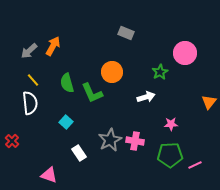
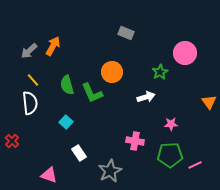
green semicircle: moved 2 px down
orange triangle: rotated 14 degrees counterclockwise
gray star: moved 31 px down
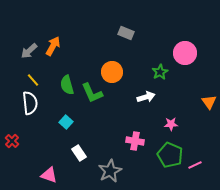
green pentagon: rotated 25 degrees clockwise
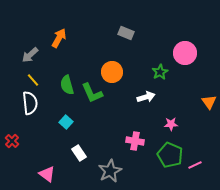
orange arrow: moved 6 px right, 8 px up
gray arrow: moved 1 px right, 4 px down
pink triangle: moved 2 px left, 1 px up; rotated 18 degrees clockwise
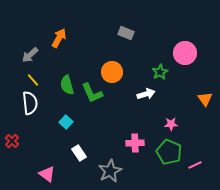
white arrow: moved 3 px up
orange triangle: moved 4 px left, 3 px up
pink cross: moved 2 px down; rotated 12 degrees counterclockwise
green pentagon: moved 1 px left, 3 px up
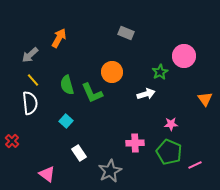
pink circle: moved 1 px left, 3 px down
cyan square: moved 1 px up
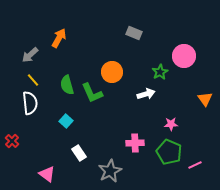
gray rectangle: moved 8 px right
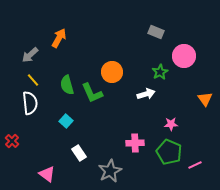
gray rectangle: moved 22 px right, 1 px up
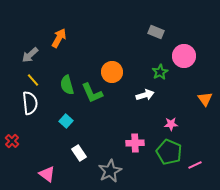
white arrow: moved 1 px left, 1 px down
